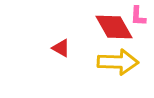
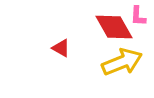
yellow arrow: moved 4 px right; rotated 24 degrees counterclockwise
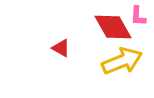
red diamond: moved 1 px left
yellow arrow: moved 1 px up
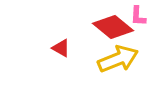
red diamond: rotated 21 degrees counterclockwise
yellow arrow: moved 4 px left, 2 px up
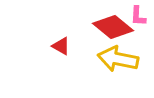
red triangle: moved 2 px up
yellow arrow: rotated 147 degrees counterclockwise
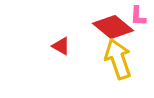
yellow arrow: rotated 60 degrees clockwise
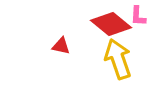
red diamond: moved 2 px left, 3 px up
red triangle: rotated 18 degrees counterclockwise
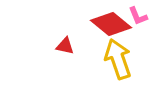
pink L-shape: rotated 25 degrees counterclockwise
red triangle: moved 4 px right
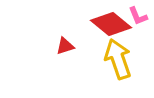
red triangle: rotated 30 degrees counterclockwise
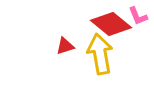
yellow arrow: moved 18 px left, 5 px up; rotated 9 degrees clockwise
